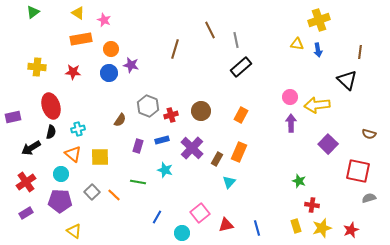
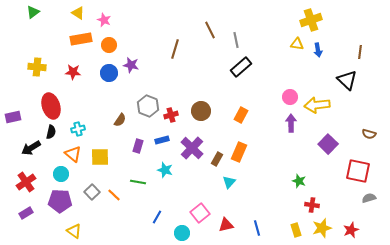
yellow cross at (319, 20): moved 8 px left
orange circle at (111, 49): moved 2 px left, 4 px up
yellow rectangle at (296, 226): moved 4 px down
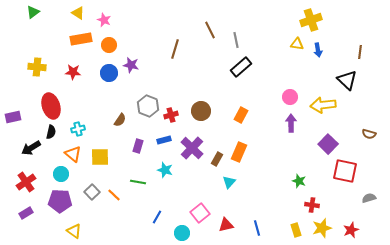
yellow arrow at (317, 105): moved 6 px right
blue rectangle at (162, 140): moved 2 px right
red square at (358, 171): moved 13 px left
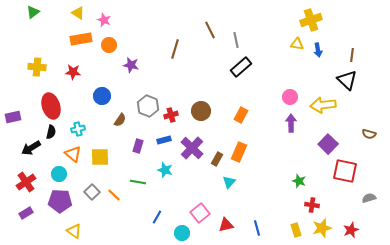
brown line at (360, 52): moved 8 px left, 3 px down
blue circle at (109, 73): moved 7 px left, 23 px down
cyan circle at (61, 174): moved 2 px left
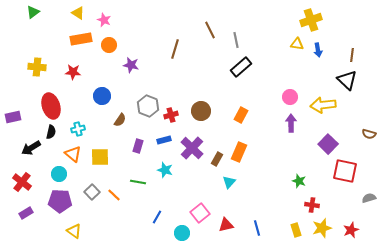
red cross at (26, 182): moved 4 px left; rotated 18 degrees counterclockwise
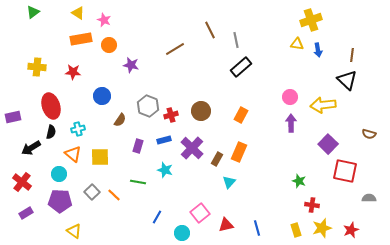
brown line at (175, 49): rotated 42 degrees clockwise
gray semicircle at (369, 198): rotated 16 degrees clockwise
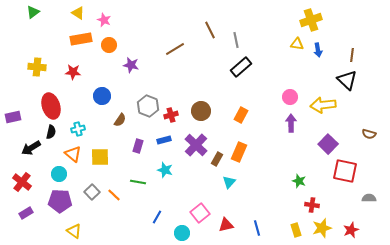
purple cross at (192, 148): moved 4 px right, 3 px up
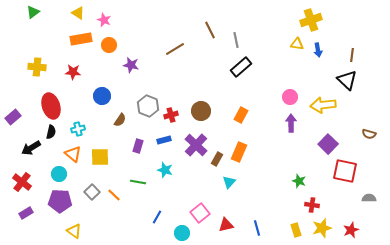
purple rectangle at (13, 117): rotated 28 degrees counterclockwise
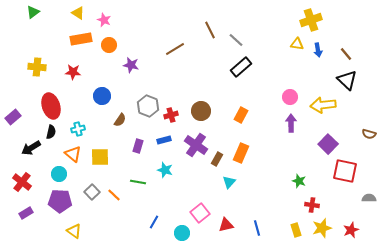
gray line at (236, 40): rotated 35 degrees counterclockwise
brown line at (352, 55): moved 6 px left, 1 px up; rotated 48 degrees counterclockwise
purple cross at (196, 145): rotated 10 degrees counterclockwise
orange rectangle at (239, 152): moved 2 px right, 1 px down
blue line at (157, 217): moved 3 px left, 5 px down
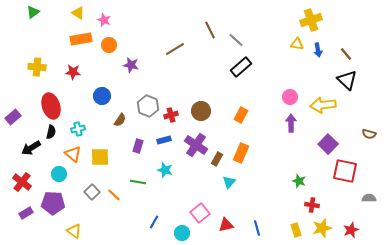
purple pentagon at (60, 201): moved 7 px left, 2 px down
